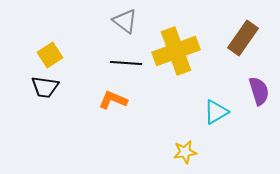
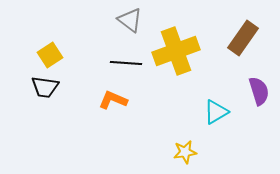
gray triangle: moved 5 px right, 1 px up
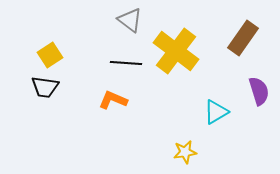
yellow cross: rotated 33 degrees counterclockwise
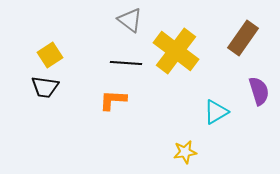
orange L-shape: rotated 20 degrees counterclockwise
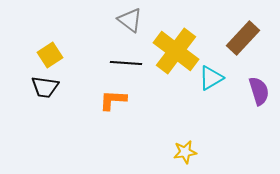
brown rectangle: rotated 8 degrees clockwise
cyan triangle: moved 5 px left, 34 px up
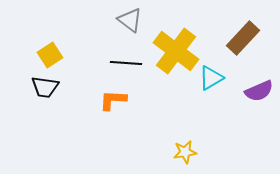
purple semicircle: rotated 84 degrees clockwise
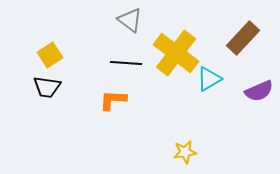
yellow cross: moved 2 px down
cyan triangle: moved 2 px left, 1 px down
black trapezoid: moved 2 px right
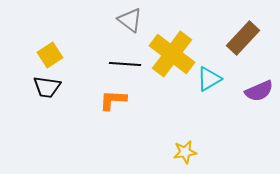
yellow cross: moved 4 px left, 1 px down
black line: moved 1 px left, 1 px down
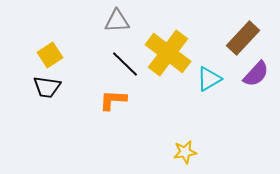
gray triangle: moved 13 px left, 1 px down; rotated 40 degrees counterclockwise
yellow cross: moved 4 px left, 1 px up
black line: rotated 40 degrees clockwise
purple semicircle: moved 3 px left, 17 px up; rotated 24 degrees counterclockwise
